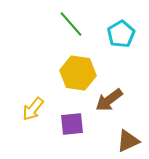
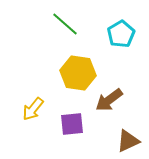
green line: moved 6 px left; rotated 8 degrees counterclockwise
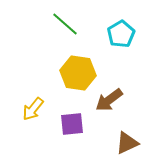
brown triangle: moved 1 px left, 2 px down
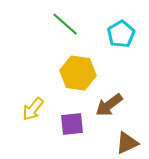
brown arrow: moved 5 px down
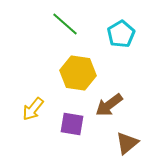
purple square: rotated 15 degrees clockwise
brown triangle: rotated 15 degrees counterclockwise
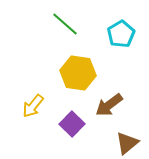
yellow arrow: moved 3 px up
purple square: rotated 35 degrees clockwise
